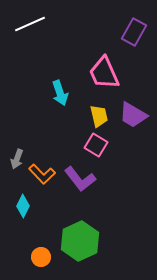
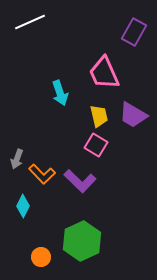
white line: moved 2 px up
purple L-shape: moved 2 px down; rotated 8 degrees counterclockwise
green hexagon: moved 2 px right
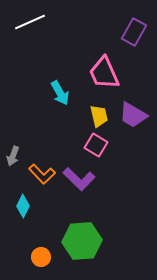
cyan arrow: rotated 10 degrees counterclockwise
gray arrow: moved 4 px left, 3 px up
purple L-shape: moved 1 px left, 2 px up
green hexagon: rotated 21 degrees clockwise
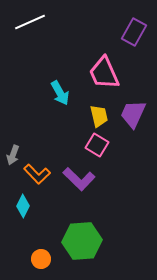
purple trapezoid: moved 1 px up; rotated 84 degrees clockwise
pink square: moved 1 px right
gray arrow: moved 1 px up
orange L-shape: moved 5 px left
orange circle: moved 2 px down
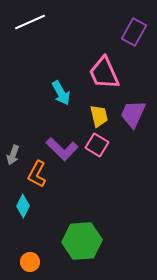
cyan arrow: moved 1 px right
orange L-shape: rotated 72 degrees clockwise
purple L-shape: moved 17 px left, 30 px up
orange circle: moved 11 px left, 3 px down
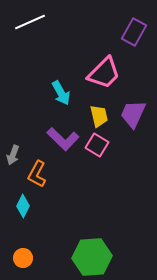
pink trapezoid: rotated 111 degrees counterclockwise
purple L-shape: moved 1 px right, 10 px up
green hexagon: moved 10 px right, 16 px down
orange circle: moved 7 px left, 4 px up
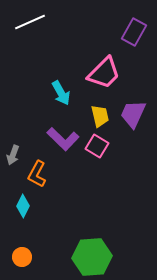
yellow trapezoid: moved 1 px right
pink square: moved 1 px down
orange circle: moved 1 px left, 1 px up
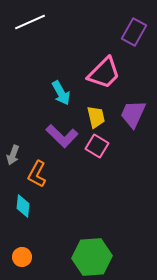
yellow trapezoid: moved 4 px left, 1 px down
purple L-shape: moved 1 px left, 3 px up
cyan diamond: rotated 20 degrees counterclockwise
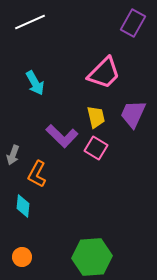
purple rectangle: moved 1 px left, 9 px up
cyan arrow: moved 26 px left, 10 px up
pink square: moved 1 px left, 2 px down
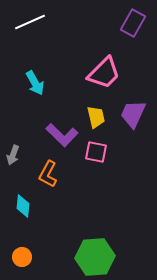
purple L-shape: moved 1 px up
pink square: moved 4 px down; rotated 20 degrees counterclockwise
orange L-shape: moved 11 px right
green hexagon: moved 3 px right
